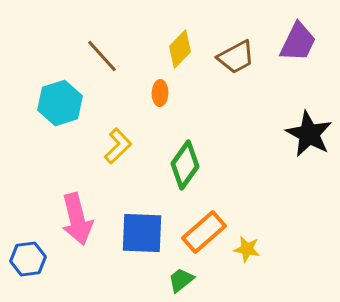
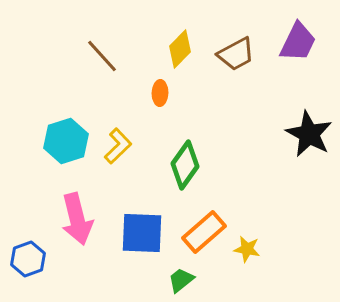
brown trapezoid: moved 3 px up
cyan hexagon: moved 6 px right, 38 px down
blue hexagon: rotated 12 degrees counterclockwise
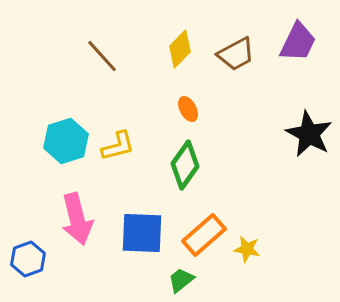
orange ellipse: moved 28 px right, 16 px down; rotated 30 degrees counterclockwise
yellow L-shape: rotated 30 degrees clockwise
orange rectangle: moved 3 px down
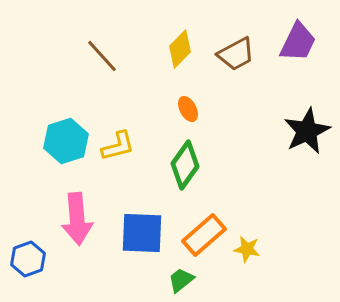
black star: moved 2 px left, 3 px up; rotated 18 degrees clockwise
pink arrow: rotated 9 degrees clockwise
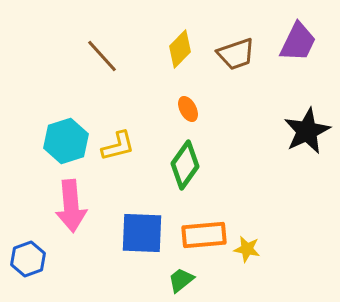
brown trapezoid: rotated 9 degrees clockwise
pink arrow: moved 6 px left, 13 px up
orange rectangle: rotated 36 degrees clockwise
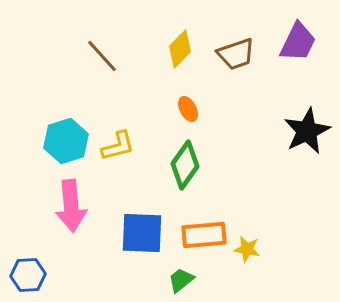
blue hexagon: moved 16 px down; rotated 16 degrees clockwise
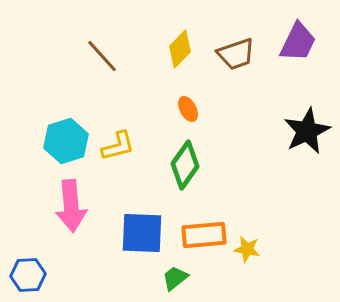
green trapezoid: moved 6 px left, 2 px up
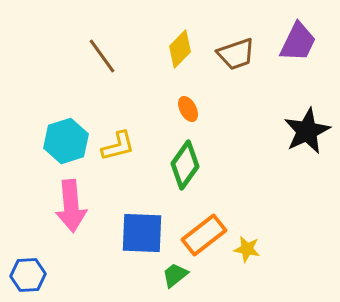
brown line: rotated 6 degrees clockwise
orange rectangle: rotated 33 degrees counterclockwise
green trapezoid: moved 3 px up
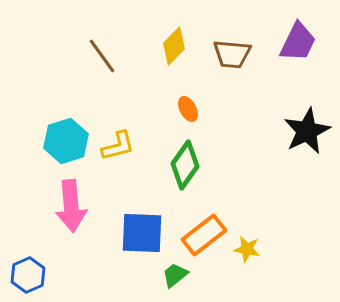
yellow diamond: moved 6 px left, 3 px up
brown trapezoid: moved 4 px left; rotated 24 degrees clockwise
blue hexagon: rotated 20 degrees counterclockwise
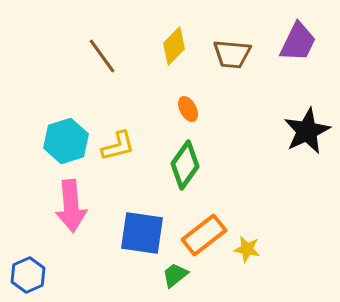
blue square: rotated 6 degrees clockwise
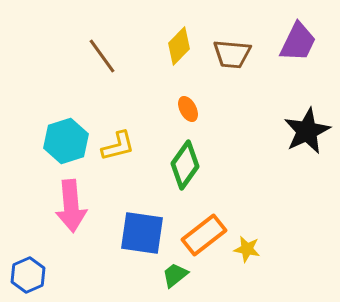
yellow diamond: moved 5 px right
